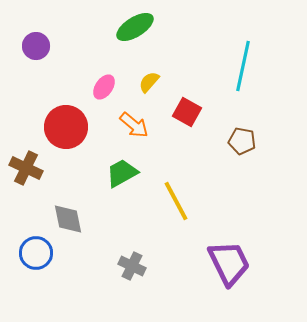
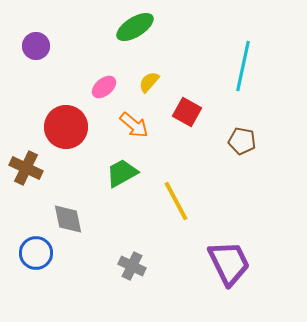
pink ellipse: rotated 15 degrees clockwise
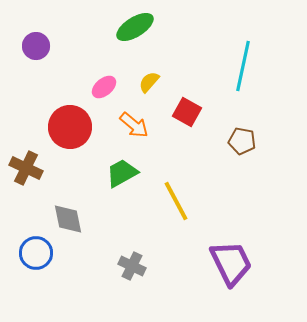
red circle: moved 4 px right
purple trapezoid: moved 2 px right
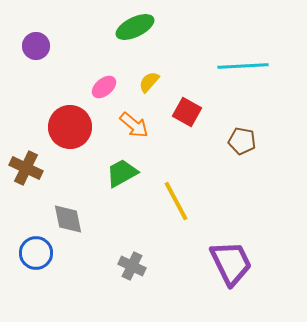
green ellipse: rotated 6 degrees clockwise
cyan line: rotated 75 degrees clockwise
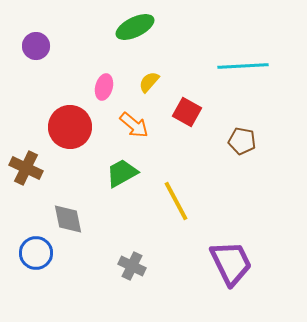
pink ellipse: rotated 35 degrees counterclockwise
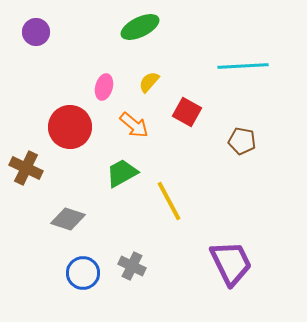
green ellipse: moved 5 px right
purple circle: moved 14 px up
yellow line: moved 7 px left
gray diamond: rotated 60 degrees counterclockwise
blue circle: moved 47 px right, 20 px down
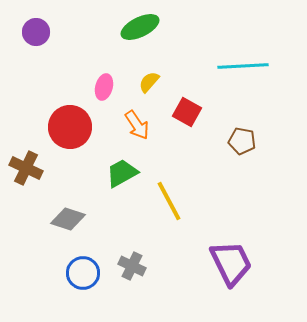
orange arrow: moved 3 px right; rotated 16 degrees clockwise
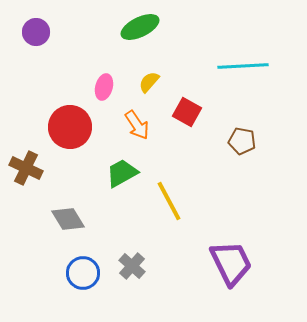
gray diamond: rotated 40 degrees clockwise
gray cross: rotated 16 degrees clockwise
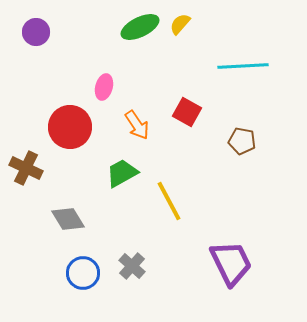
yellow semicircle: moved 31 px right, 58 px up
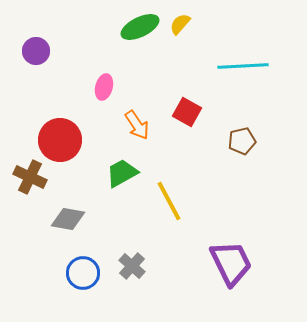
purple circle: moved 19 px down
red circle: moved 10 px left, 13 px down
brown pentagon: rotated 24 degrees counterclockwise
brown cross: moved 4 px right, 9 px down
gray diamond: rotated 48 degrees counterclockwise
